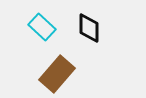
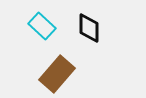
cyan rectangle: moved 1 px up
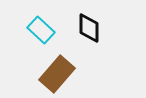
cyan rectangle: moved 1 px left, 4 px down
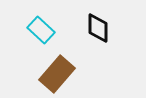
black diamond: moved 9 px right
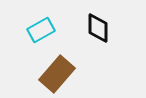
cyan rectangle: rotated 72 degrees counterclockwise
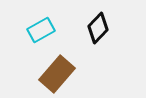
black diamond: rotated 44 degrees clockwise
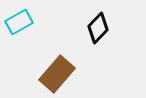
cyan rectangle: moved 22 px left, 8 px up
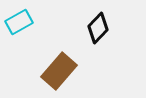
brown rectangle: moved 2 px right, 3 px up
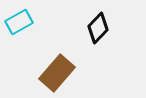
brown rectangle: moved 2 px left, 2 px down
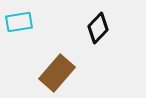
cyan rectangle: rotated 20 degrees clockwise
